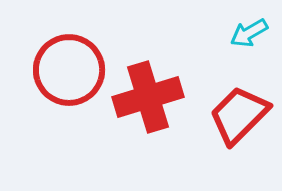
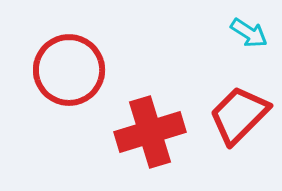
cyan arrow: rotated 117 degrees counterclockwise
red cross: moved 2 px right, 35 px down
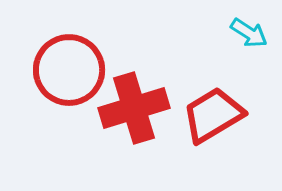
red trapezoid: moved 26 px left; rotated 14 degrees clockwise
red cross: moved 16 px left, 24 px up
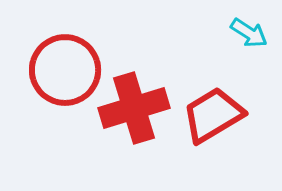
red circle: moved 4 px left
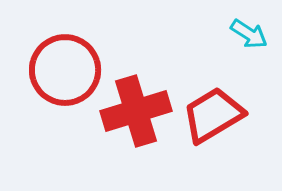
cyan arrow: moved 1 px down
red cross: moved 2 px right, 3 px down
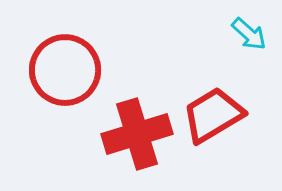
cyan arrow: rotated 9 degrees clockwise
red cross: moved 1 px right, 23 px down
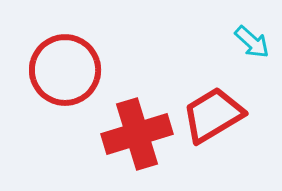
cyan arrow: moved 3 px right, 8 px down
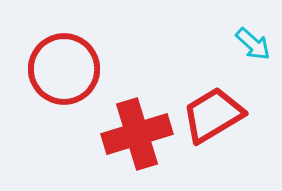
cyan arrow: moved 1 px right, 2 px down
red circle: moved 1 px left, 1 px up
